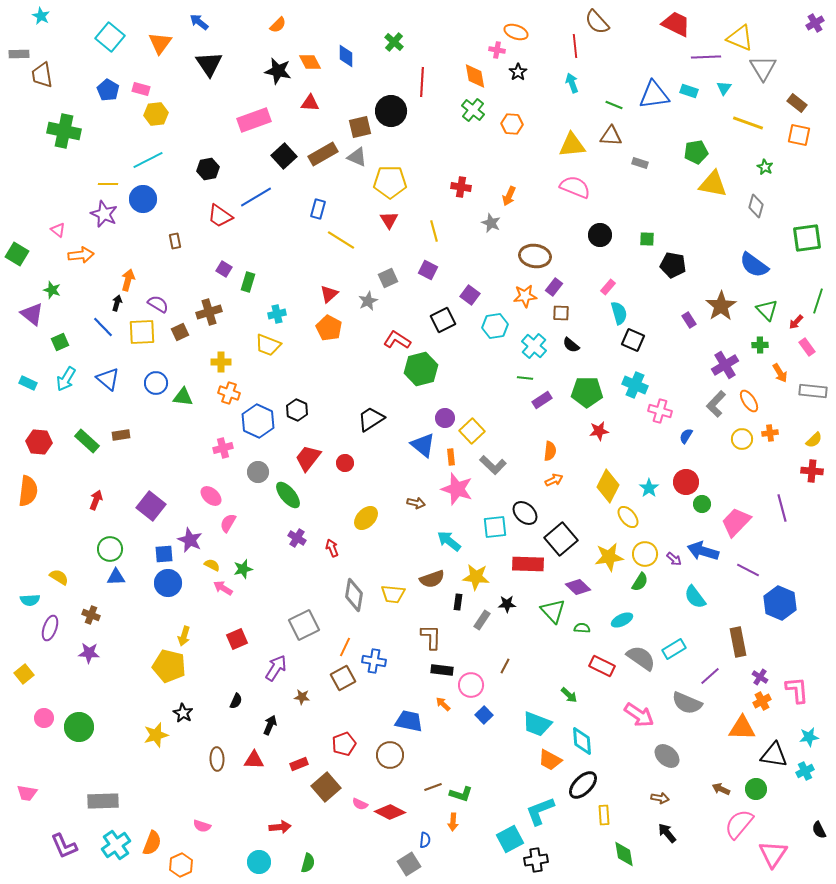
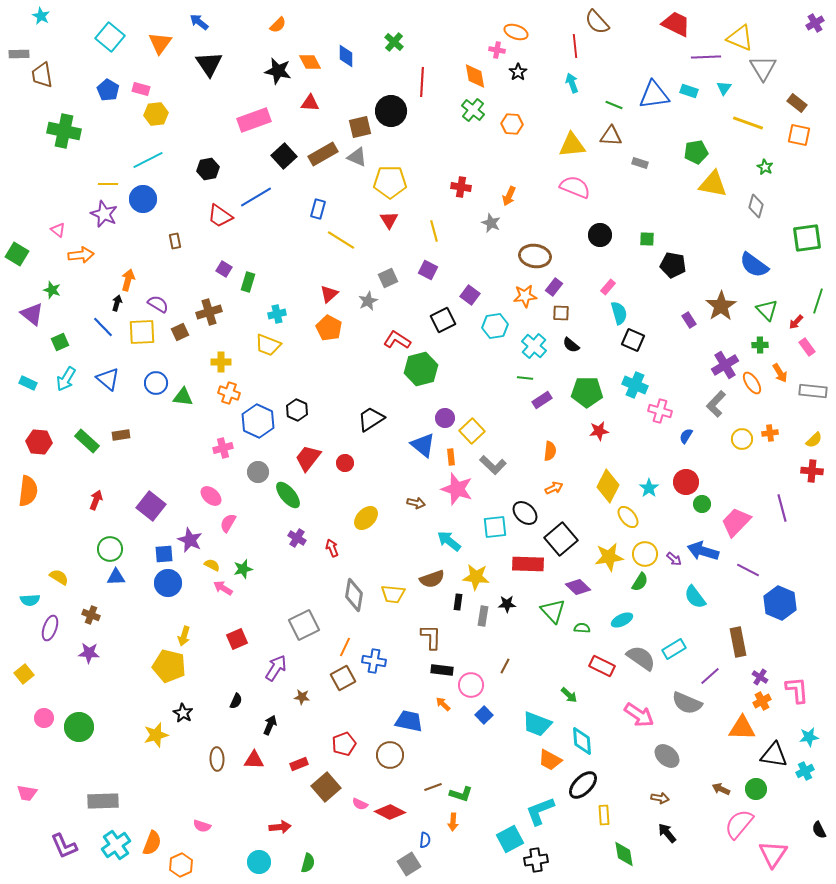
orange ellipse at (749, 401): moved 3 px right, 18 px up
orange arrow at (554, 480): moved 8 px down
gray rectangle at (482, 620): moved 1 px right, 4 px up; rotated 24 degrees counterclockwise
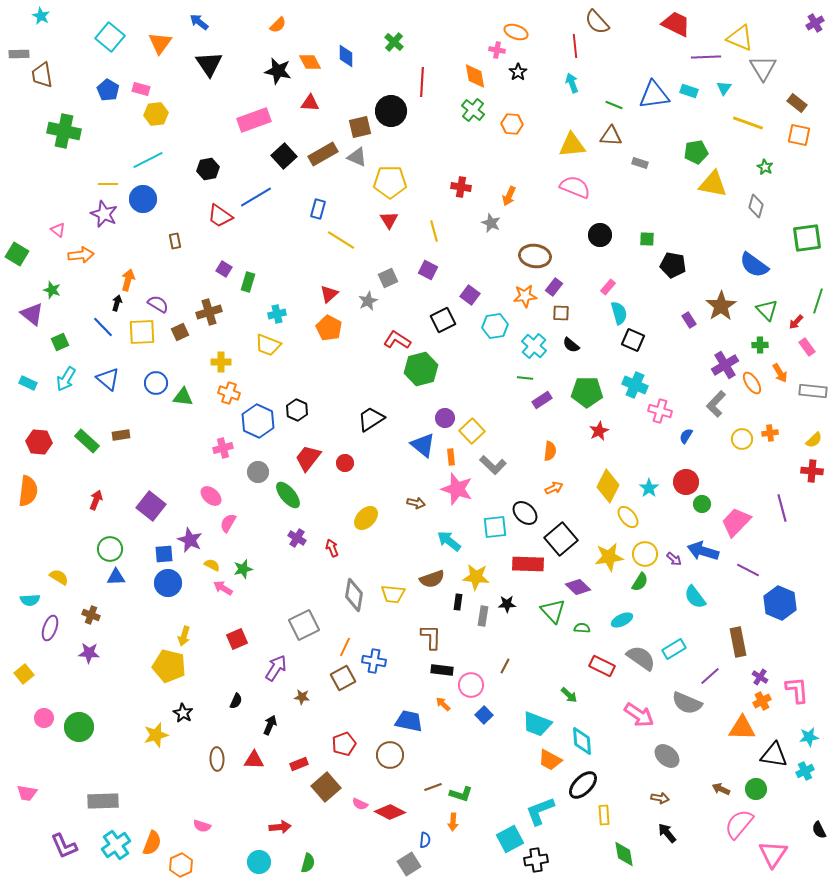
red star at (599, 431): rotated 18 degrees counterclockwise
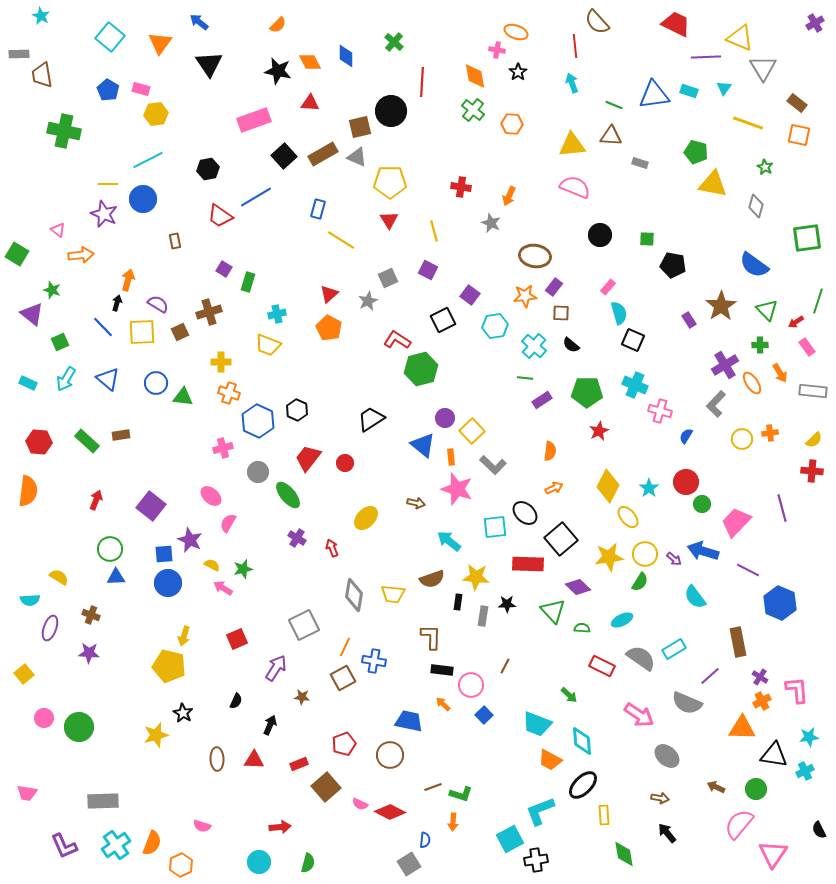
green pentagon at (696, 152): rotated 25 degrees clockwise
red arrow at (796, 322): rotated 14 degrees clockwise
brown arrow at (721, 789): moved 5 px left, 2 px up
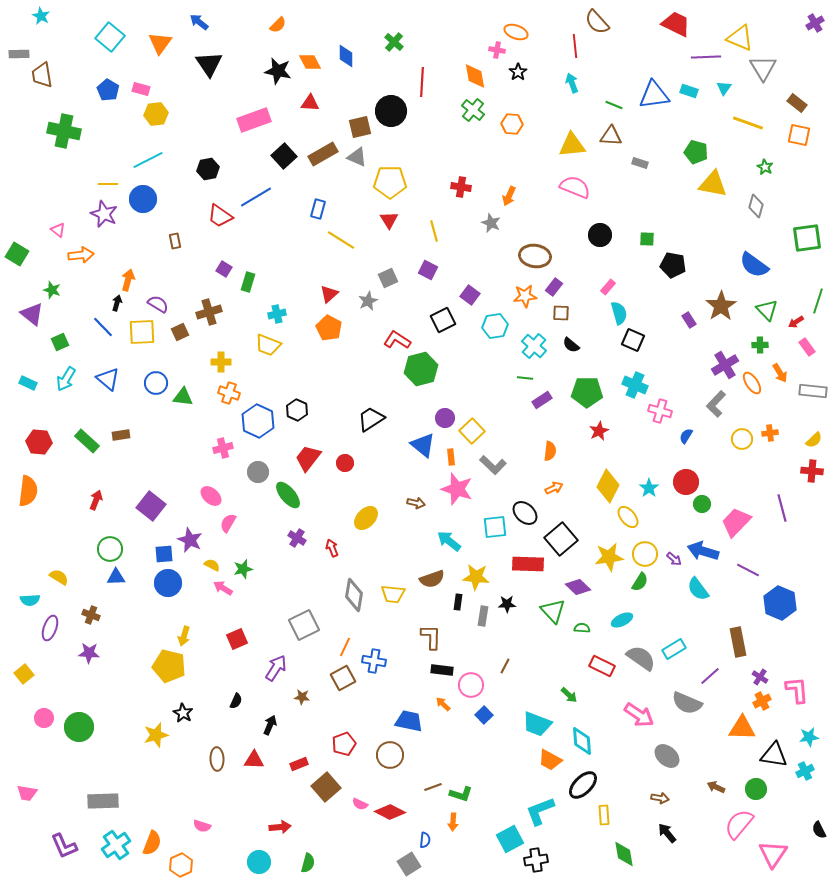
cyan semicircle at (695, 597): moved 3 px right, 8 px up
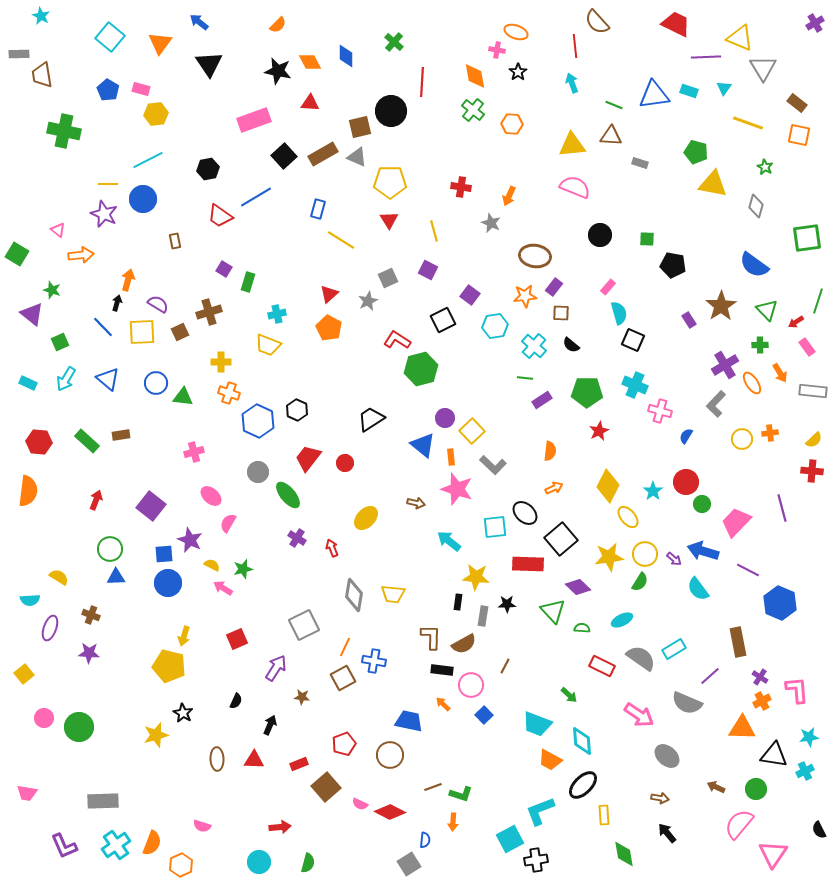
pink cross at (223, 448): moved 29 px left, 4 px down
cyan star at (649, 488): moved 4 px right, 3 px down
brown semicircle at (432, 579): moved 32 px right, 65 px down; rotated 10 degrees counterclockwise
